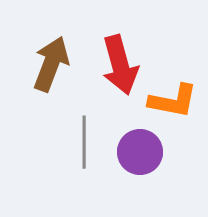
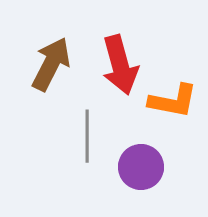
brown arrow: rotated 6 degrees clockwise
gray line: moved 3 px right, 6 px up
purple circle: moved 1 px right, 15 px down
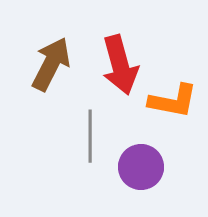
gray line: moved 3 px right
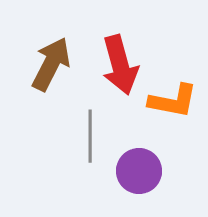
purple circle: moved 2 px left, 4 px down
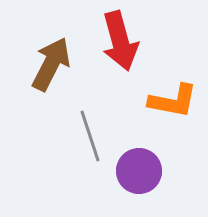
red arrow: moved 24 px up
gray line: rotated 18 degrees counterclockwise
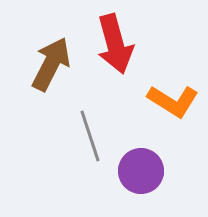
red arrow: moved 5 px left, 3 px down
orange L-shape: rotated 21 degrees clockwise
purple circle: moved 2 px right
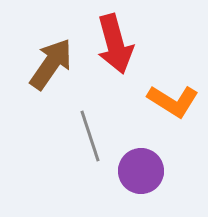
brown arrow: rotated 8 degrees clockwise
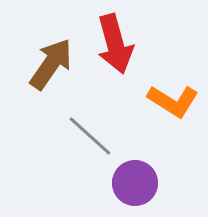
gray line: rotated 30 degrees counterclockwise
purple circle: moved 6 px left, 12 px down
